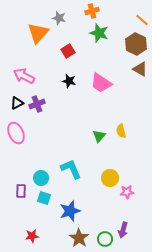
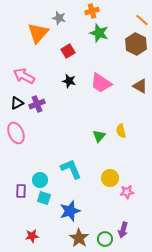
brown triangle: moved 17 px down
cyan circle: moved 1 px left, 2 px down
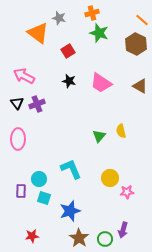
orange cross: moved 2 px down
orange triangle: rotated 35 degrees counterclockwise
black triangle: rotated 40 degrees counterclockwise
pink ellipse: moved 2 px right, 6 px down; rotated 25 degrees clockwise
cyan circle: moved 1 px left, 1 px up
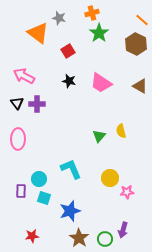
green star: rotated 18 degrees clockwise
purple cross: rotated 21 degrees clockwise
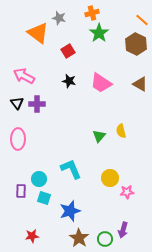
brown triangle: moved 2 px up
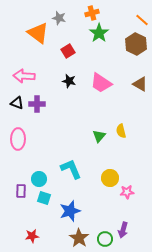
pink arrow: rotated 25 degrees counterclockwise
black triangle: rotated 32 degrees counterclockwise
